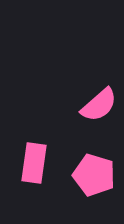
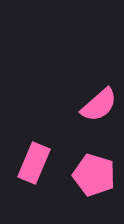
pink rectangle: rotated 15 degrees clockwise
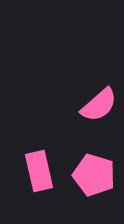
pink rectangle: moved 5 px right, 8 px down; rotated 36 degrees counterclockwise
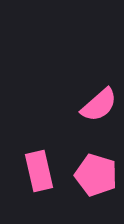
pink pentagon: moved 2 px right
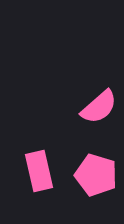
pink semicircle: moved 2 px down
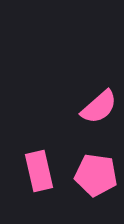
pink pentagon: rotated 9 degrees counterclockwise
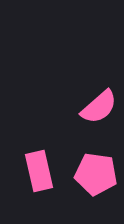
pink pentagon: moved 1 px up
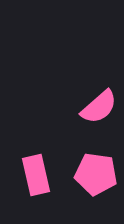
pink rectangle: moved 3 px left, 4 px down
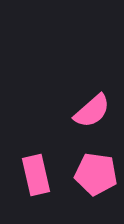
pink semicircle: moved 7 px left, 4 px down
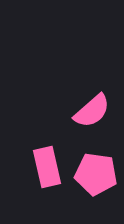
pink rectangle: moved 11 px right, 8 px up
